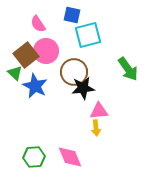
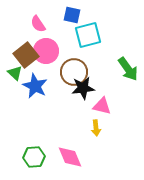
pink triangle: moved 3 px right, 5 px up; rotated 18 degrees clockwise
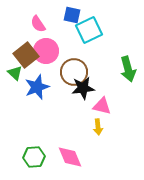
cyan square: moved 1 px right, 5 px up; rotated 12 degrees counterclockwise
green arrow: rotated 20 degrees clockwise
blue star: moved 2 px right, 1 px down; rotated 25 degrees clockwise
yellow arrow: moved 2 px right, 1 px up
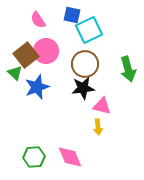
pink semicircle: moved 4 px up
brown circle: moved 11 px right, 8 px up
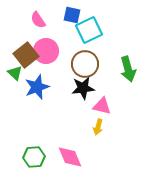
yellow arrow: rotated 21 degrees clockwise
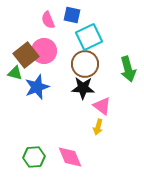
pink semicircle: moved 10 px right; rotated 12 degrees clockwise
cyan square: moved 7 px down
pink circle: moved 2 px left
green triangle: rotated 28 degrees counterclockwise
black star: rotated 10 degrees clockwise
pink triangle: rotated 24 degrees clockwise
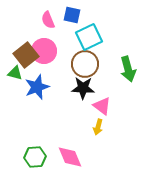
green hexagon: moved 1 px right
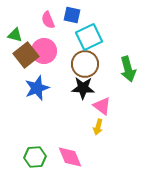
green triangle: moved 38 px up
blue star: moved 1 px down
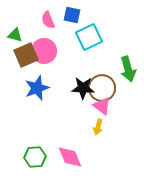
brown square: rotated 15 degrees clockwise
brown circle: moved 17 px right, 24 px down
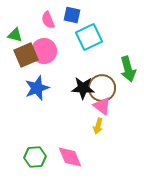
yellow arrow: moved 1 px up
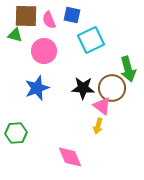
pink semicircle: moved 1 px right
cyan square: moved 2 px right, 3 px down
brown square: moved 39 px up; rotated 25 degrees clockwise
brown circle: moved 10 px right
green hexagon: moved 19 px left, 24 px up
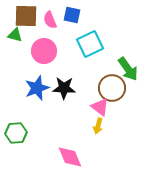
pink semicircle: moved 1 px right
cyan square: moved 1 px left, 4 px down
green arrow: rotated 20 degrees counterclockwise
black star: moved 19 px left
pink triangle: moved 2 px left, 1 px down
